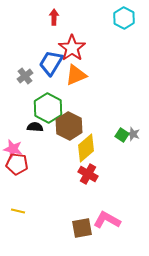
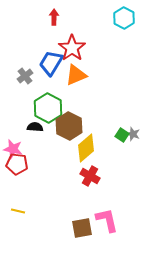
red cross: moved 2 px right, 2 px down
pink L-shape: rotated 48 degrees clockwise
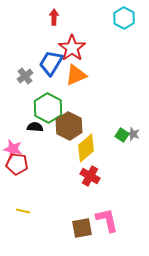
yellow line: moved 5 px right
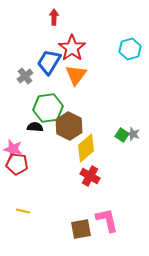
cyan hexagon: moved 6 px right, 31 px down; rotated 15 degrees clockwise
blue trapezoid: moved 2 px left, 1 px up
orange triangle: rotated 30 degrees counterclockwise
green hexagon: rotated 24 degrees clockwise
brown square: moved 1 px left, 1 px down
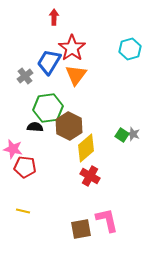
red pentagon: moved 8 px right, 3 px down
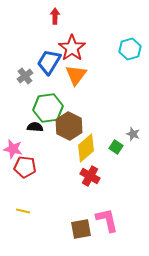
red arrow: moved 1 px right, 1 px up
green square: moved 6 px left, 12 px down
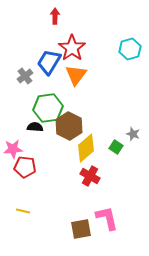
pink star: rotated 18 degrees counterclockwise
pink L-shape: moved 2 px up
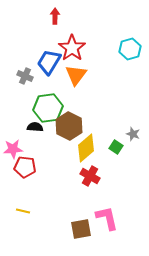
gray cross: rotated 28 degrees counterclockwise
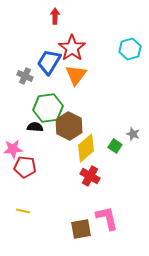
green square: moved 1 px left, 1 px up
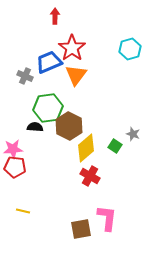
blue trapezoid: rotated 36 degrees clockwise
red pentagon: moved 10 px left
pink L-shape: rotated 20 degrees clockwise
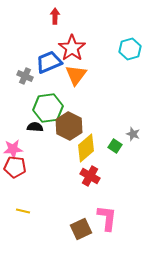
brown square: rotated 15 degrees counterclockwise
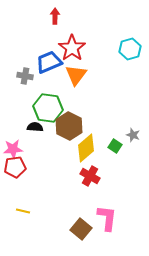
gray cross: rotated 14 degrees counterclockwise
green hexagon: rotated 16 degrees clockwise
gray star: moved 1 px down
red pentagon: rotated 15 degrees counterclockwise
brown square: rotated 25 degrees counterclockwise
